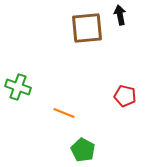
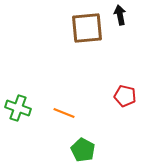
green cross: moved 21 px down
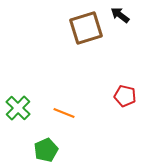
black arrow: rotated 42 degrees counterclockwise
brown square: moved 1 px left; rotated 12 degrees counterclockwise
green cross: rotated 25 degrees clockwise
green pentagon: moved 37 px left; rotated 20 degrees clockwise
